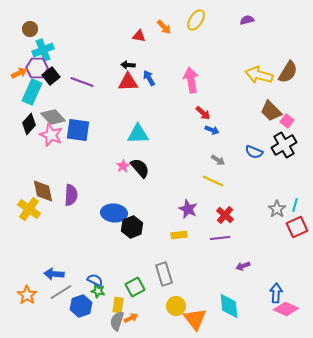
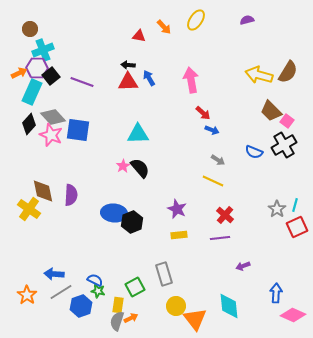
purple star at (188, 209): moved 11 px left
black hexagon at (132, 227): moved 5 px up
pink diamond at (286, 309): moved 7 px right, 6 px down
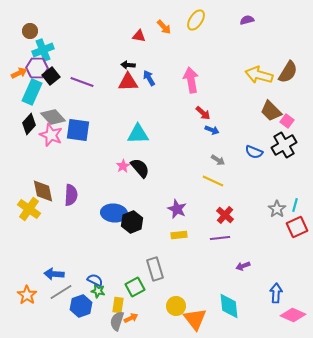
brown circle at (30, 29): moved 2 px down
gray rectangle at (164, 274): moved 9 px left, 5 px up
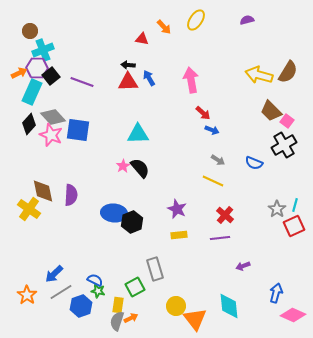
red triangle at (139, 36): moved 3 px right, 3 px down
blue semicircle at (254, 152): moved 11 px down
red square at (297, 227): moved 3 px left, 1 px up
blue arrow at (54, 274): rotated 48 degrees counterclockwise
blue arrow at (276, 293): rotated 12 degrees clockwise
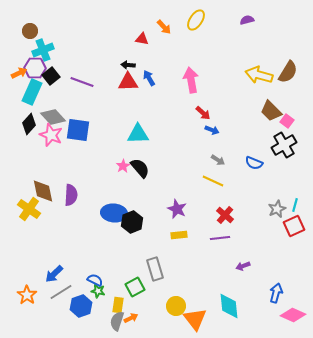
purple hexagon at (37, 68): moved 2 px left
gray star at (277, 209): rotated 12 degrees clockwise
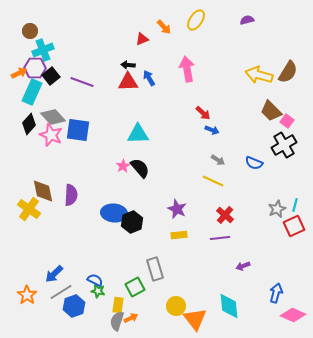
red triangle at (142, 39): rotated 32 degrees counterclockwise
pink arrow at (191, 80): moved 4 px left, 11 px up
blue hexagon at (81, 306): moved 7 px left
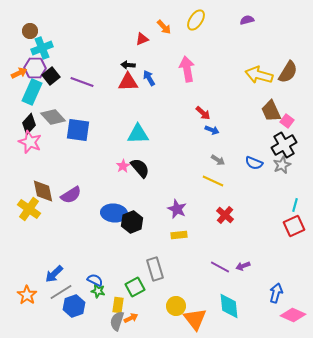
cyan cross at (43, 50): moved 1 px left, 2 px up
brown trapezoid at (271, 111): rotated 20 degrees clockwise
pink star at (51, 135): moved 21 px left, 7 px down
purple semicircle at (71, 195): rotated 55 degrees clockwise
gray star at (277, 209): moved 5 px right, 44 px up
purple line at (220, 238): moved 29 px down; rotated 36 degrees clockwise
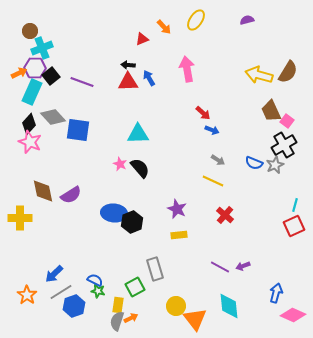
gray star at (282, 165): moved 7 px left
pink star at (123, 166): moved 3 px left, 2 px up; rotated 16 degrees counterclockwise
yellow cross at (29, 209): moved 9 px left, 9 px down; rotated 35 degrees counterclockwise
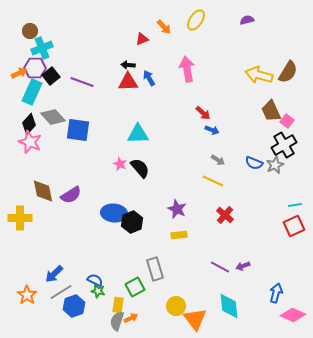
cyan line at (295, 205): rotated 64 degrees clockwise
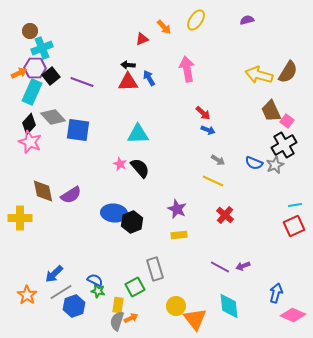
blue arrow at (212, 130): moved 4 px left
